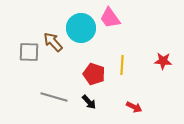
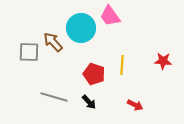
pink trapezoid: moved 2 px up
red arrow: moved 1 px right, 2 px up
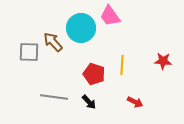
gray line: rotated 8 degrees counterclockwise
red arrow: moved 3 px up
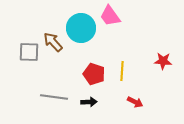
yellow line: moved 6 px down
black arrow: rotated 49 degrees counterclockwise
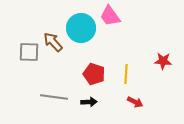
yellow line: moved 4 px right, 3 px down
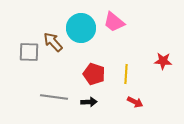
pink trapezoid: moved 4 px right, 6 px down; rotated 15 degrees counterclockwise
